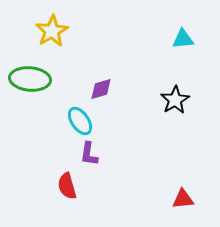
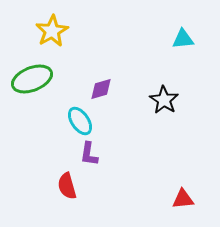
green ellipse: moved 2 px right; rotated 27 degrees counterclockwise
black star: moved 11 px left; rotated 8 degrees counterclockwise
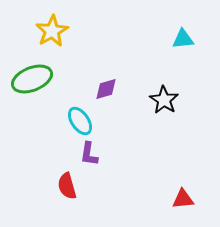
purple diamond: moved 5 px right
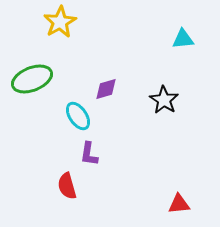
yellow star: moved 8 px right, 9 px up
cyan ellipse: moved 2 px left, 5 px up
red triangle: moved 4 px left, 5 px down
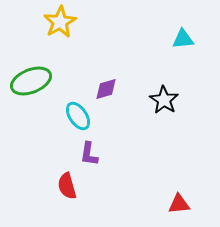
green ellipse: moved 1 px left, 2 px down
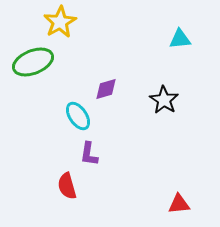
cyan triangle: moved 3 px left
green ellipse: moved 2 px right, 19 px up
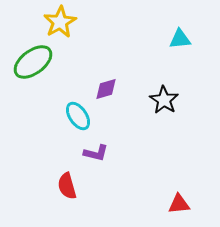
green ellipse: rotated 15 degrees counterclockwise
purple L-shape: moved 7 px right, 1 px up; rotated 85 degrees counterclockwise
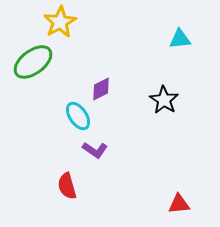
purple diamond: moved 5 px left; rotated 10 degrees counterclockwise
purple L-shape: moved 1 px left, 3 px up; rotated 20 degrees clockwise
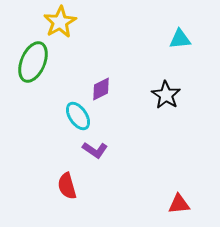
green ellipse: rotated 30 degrees counterclockwise
black star: moved 2 px right, 5 px up
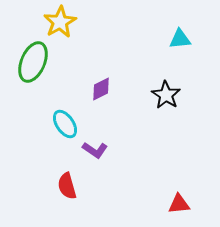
cyan ellipse: moved 13 px left, 8 px down
